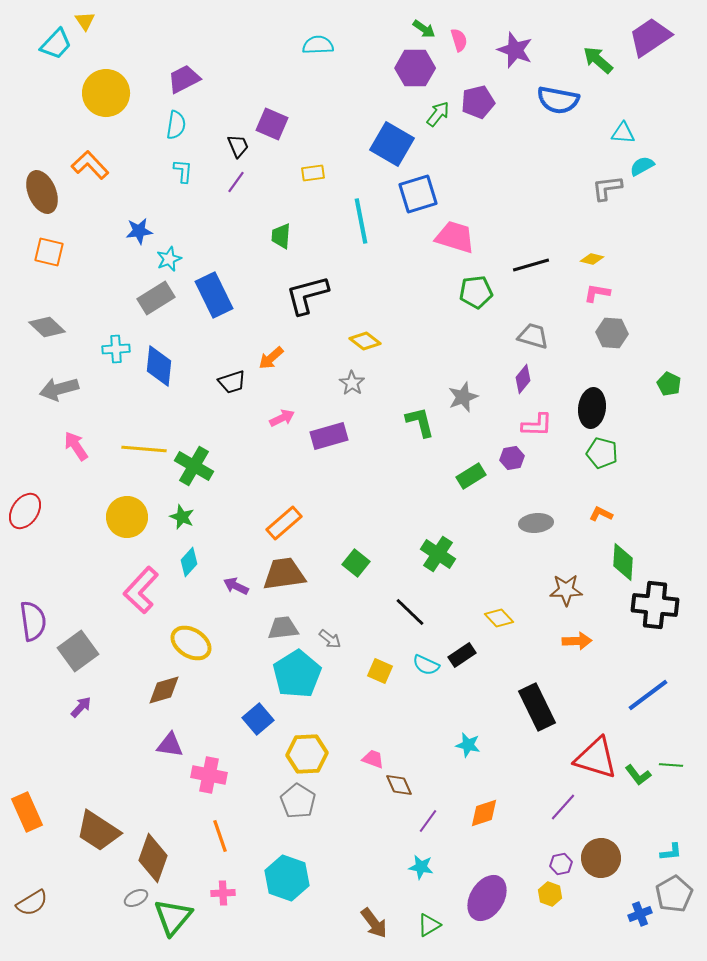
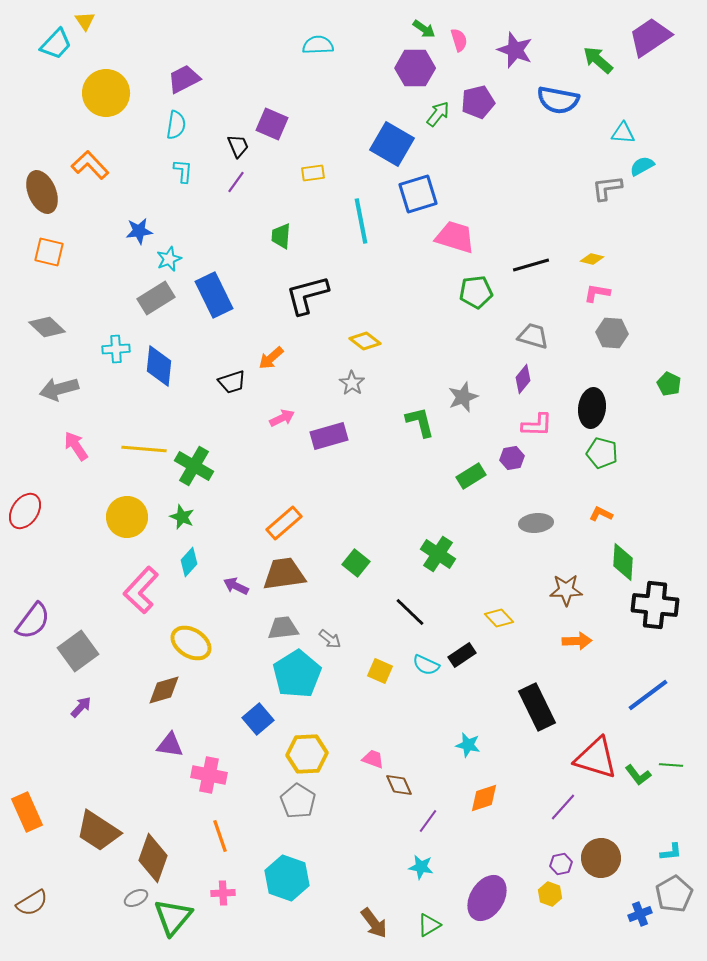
purple semicircle at (33, 621): rotated 45 degrees clockwise
orange diamond at (484, 813): moved 15 px up
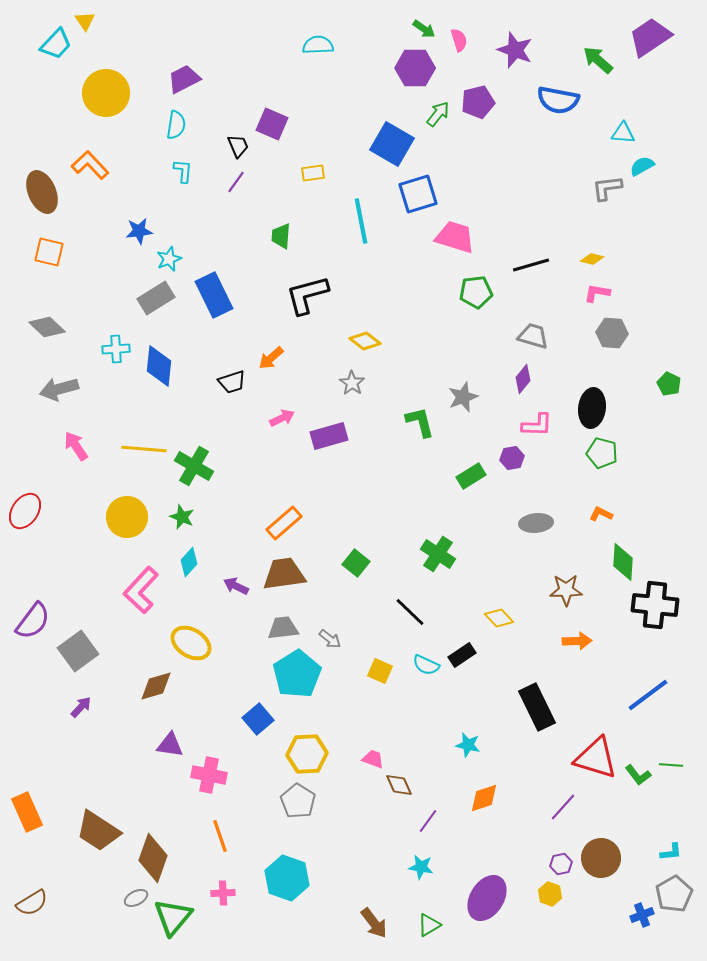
brown diamond at (164, 690): moved 8 px left, 4 px up
blue cross at (640, 914): moved 2 px right, 1 px down
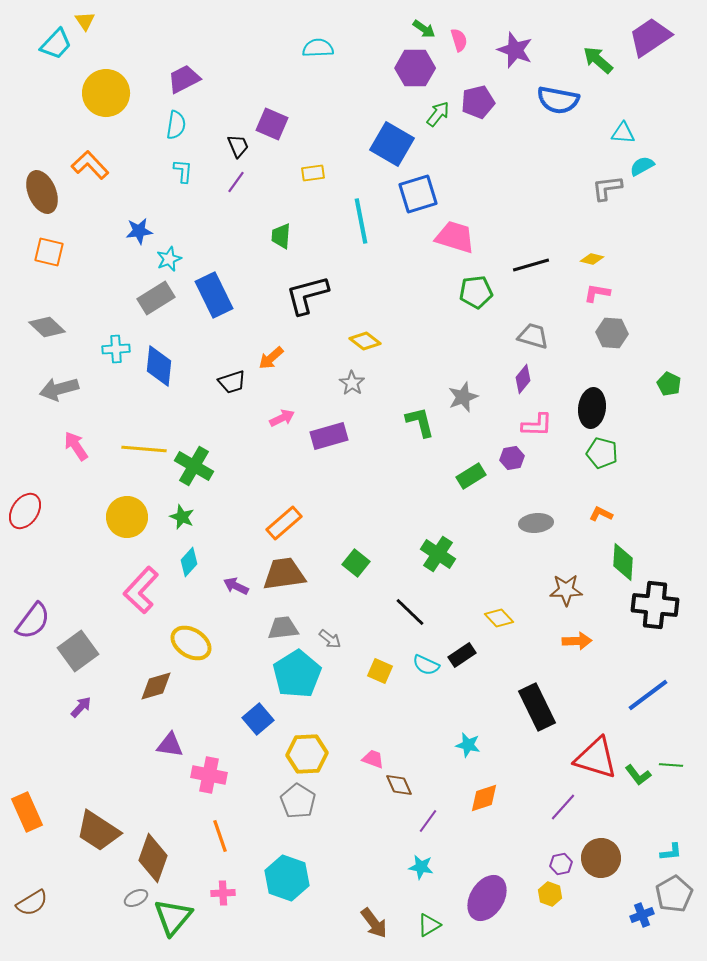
cyan semicircle at (318, 45): moved 3 px down
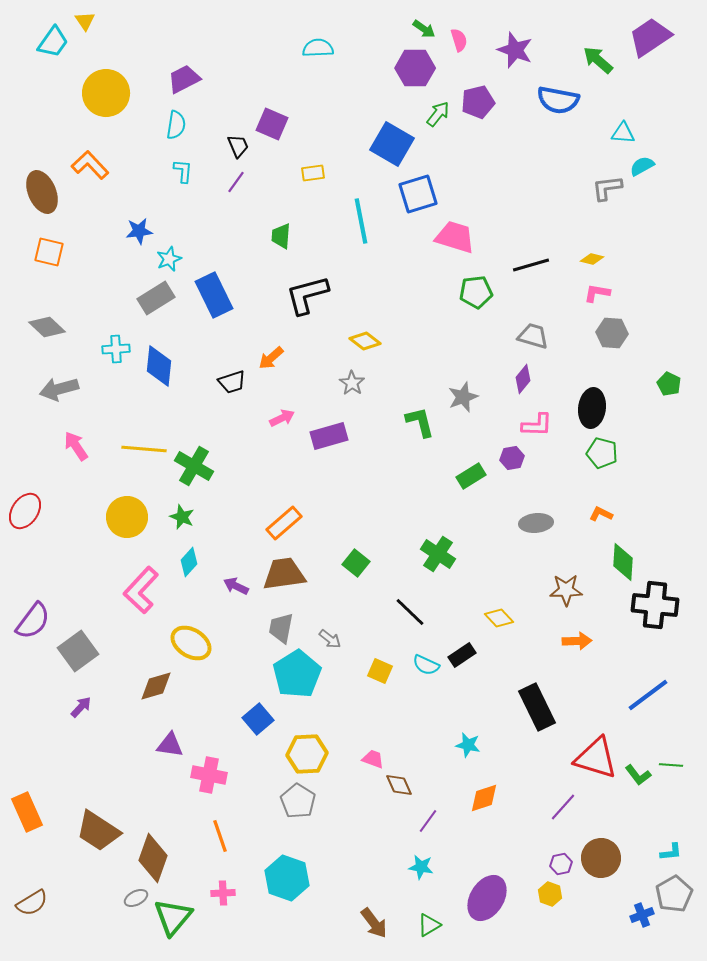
cyan trapezoid at (56, 44): moved 3 px left, 2 px up; rotated 8 degrees counterclockwise
gray trapezoid at (283, 628): moved 2 px left; rotated 72 degrees counterclockwise
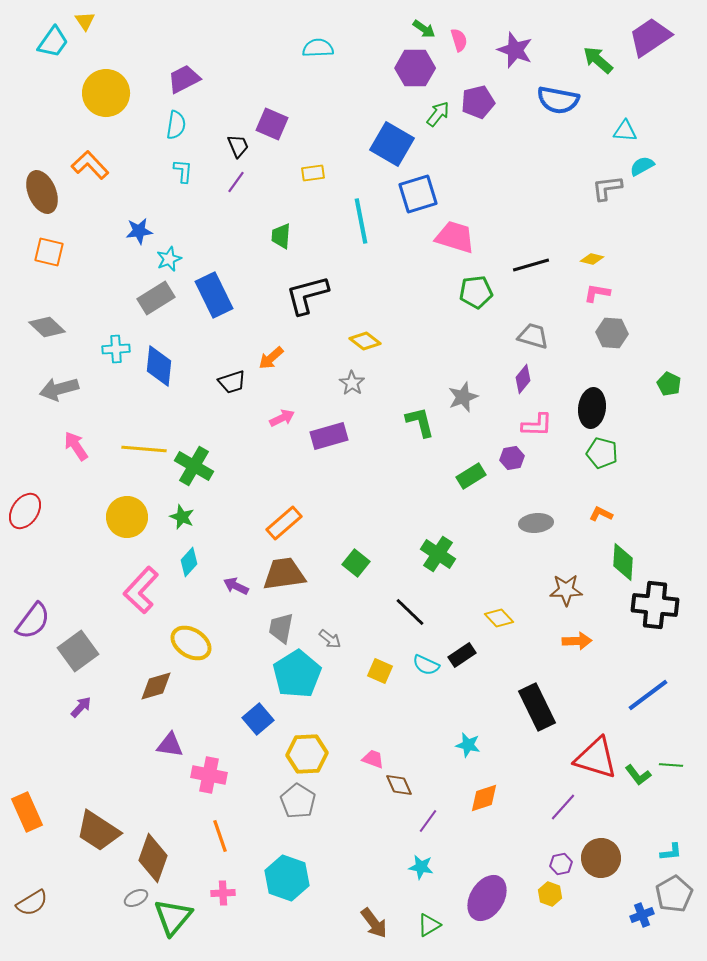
cyan triangle at (623, 133): moved 2 px right, 2 px up
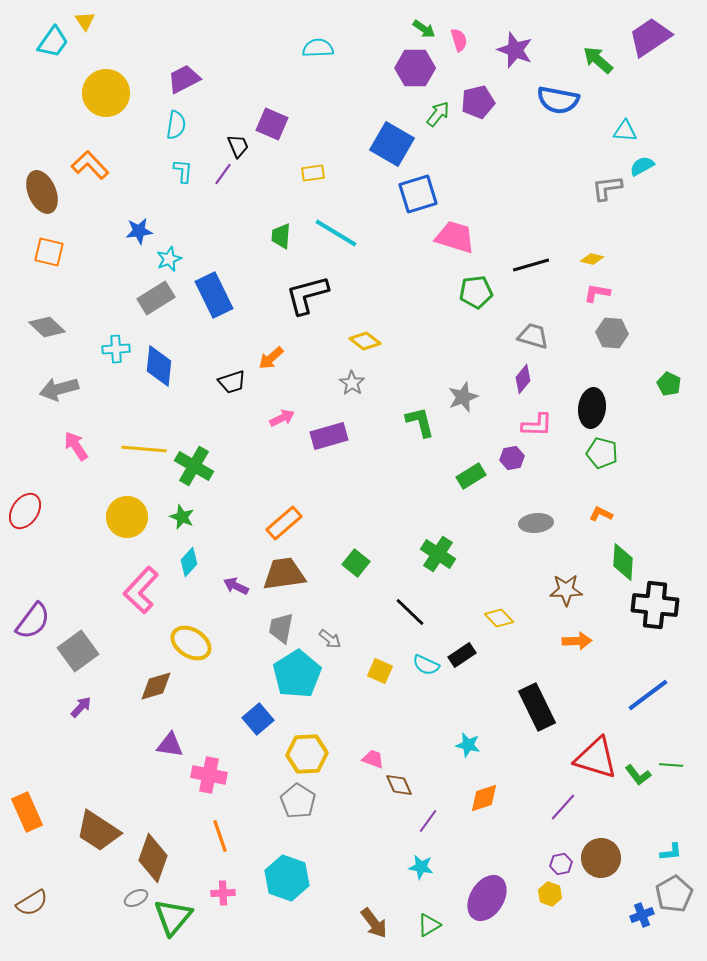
purple line at (236, 182): moved 13 px left, 8 px up
cyan line at (361, 221): moved 25 px left, 12 px down; rotated 48 degrees counterclockwise
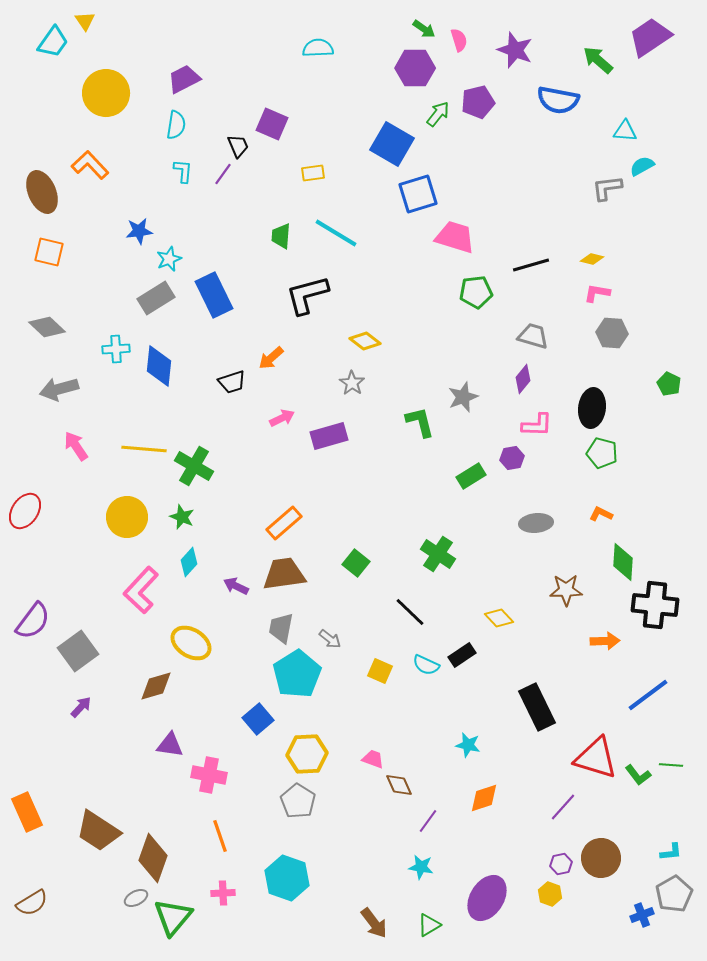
orange arrow at (577, 641): moved 28 px right
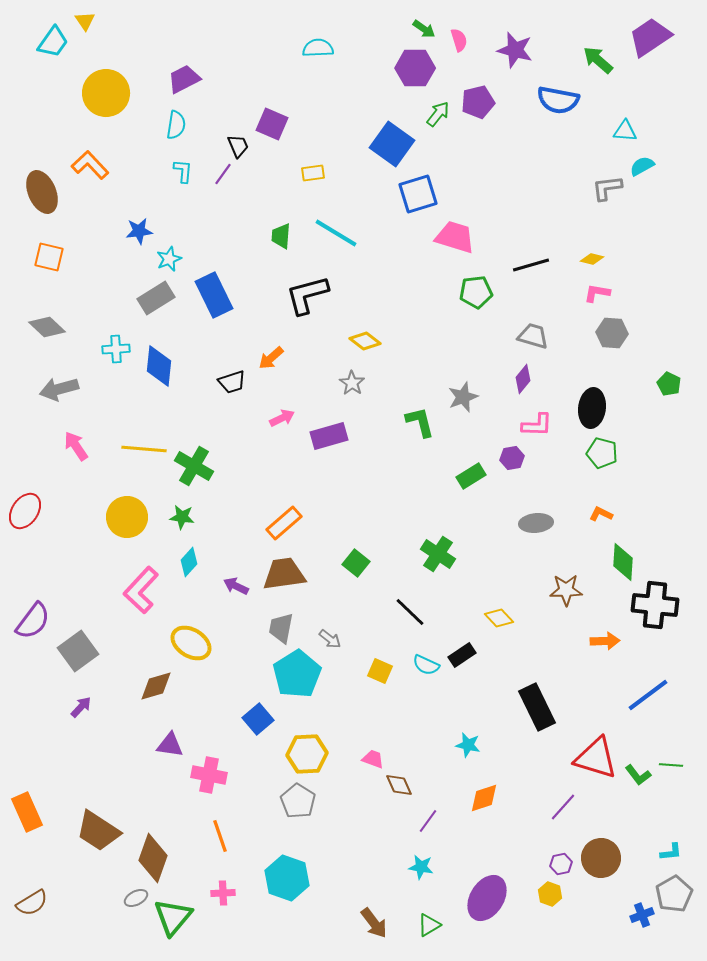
purple star at (515, 50): rotated 6 degrees counterclockwise
blue square at (392, 144): rotated 6 degrees clockwise
orange square at (49, 252): moved 5 px down
green star at (182, 517): rotated 15 degrees counterclockwise
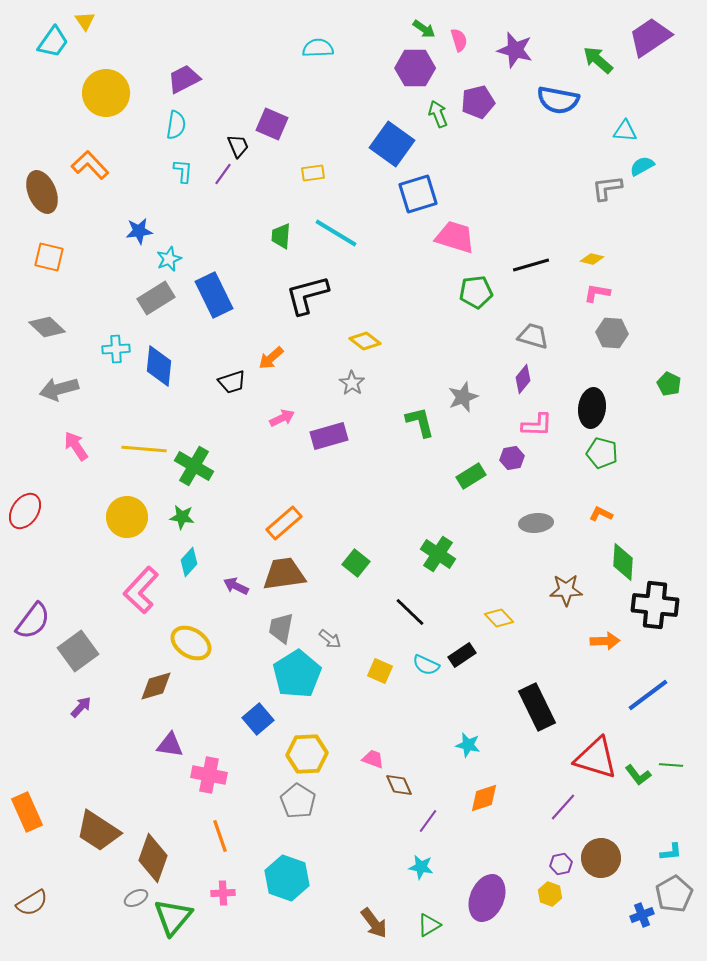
green arrow at (438, 114): rotated 60 degrees counterclockwise
purple ellipse at (487, 898): rotated 9 degrees counterclockwise
